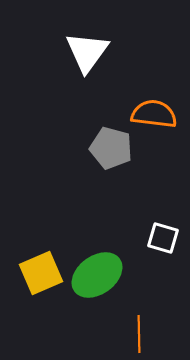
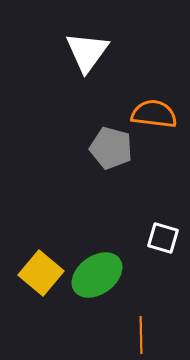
yellow square: rotated 27 degrees counterclockwise
orange line: moved 2 px right, 1 px down
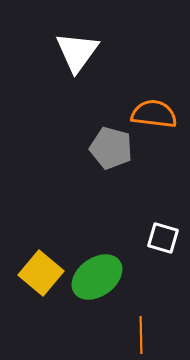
white triangle: moved 10 px left
green ellipse: moved 2 px down
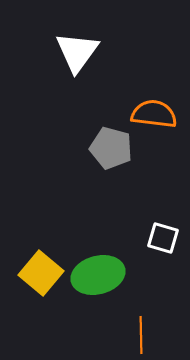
green ellipse: moved 1 px right, 2 px up; rotated 21 degrees clockwise
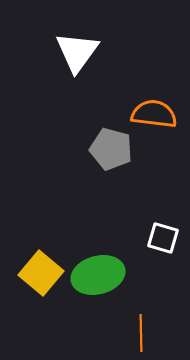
gray pentagon: moved 1 px down
orange line: moved 2 px up
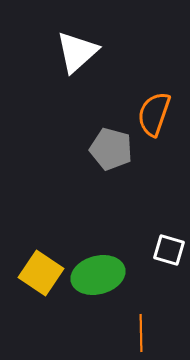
white triangle: rotated 12 degrees clockwise
orange semicircle: rotated 78 degrees counterclockwise
white square: moved 6 px right, 12 px down
yellow square: rotated 6 degrees counterclockwise
